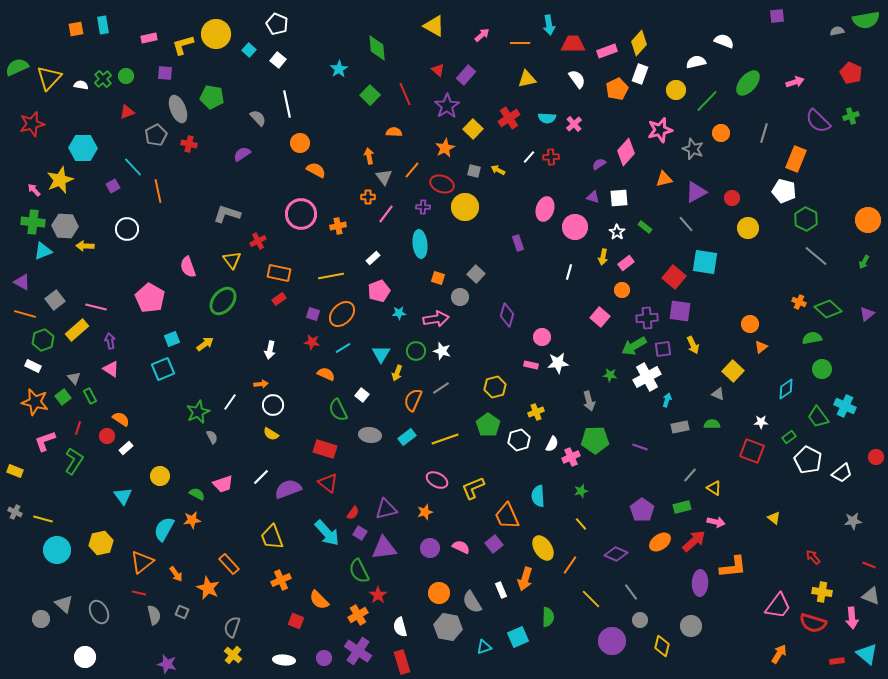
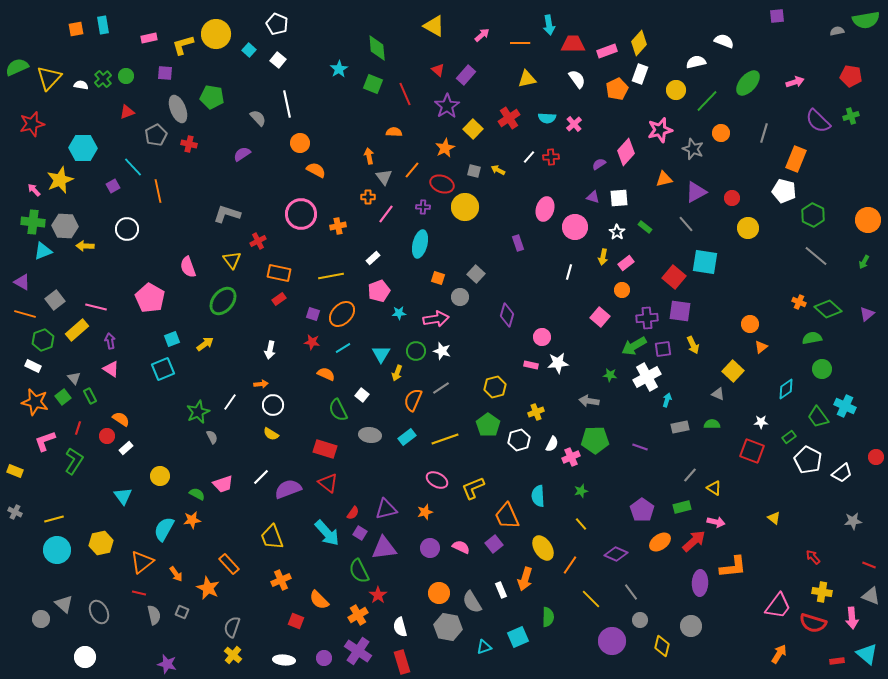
red pentagon at (851, 73): moved 3 px down; rotated 15 degrees counterclockwise
green square at (370, 95): moved 3 px right, 11 px up; rotated 24 degrees counterclockwise
green hexagon at (806, 219): moved 7 px right, 4 px up
cyan ellipse at (420, 244): rotated 20 degrees clockwise
gray arrow at (589, 401): rotated 114 degrees clockwise
yellow line at (43, 519): moved 11 px right; rotated 30 degrees counterclockwise
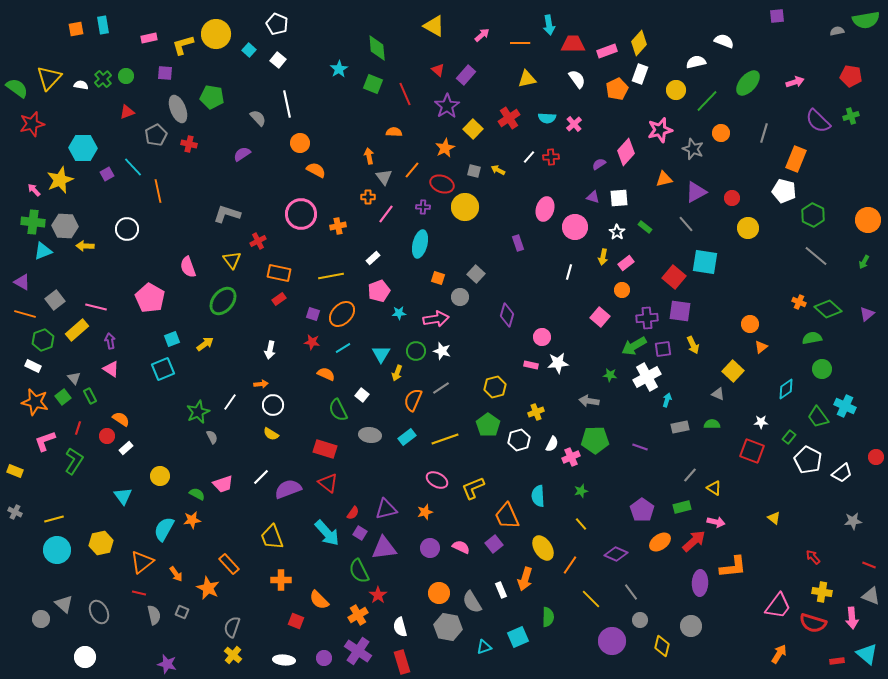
green semicircle at (17, 67): moved 21 px down; rotated 60 degrees clockwise
purple square at (113, 186): moved 6 px left, 12 px up
green rectangle at (789, 437): rotated 16 degrees counterclockwise
orange cross at (281, 580): rotated 24 degrees clockwise
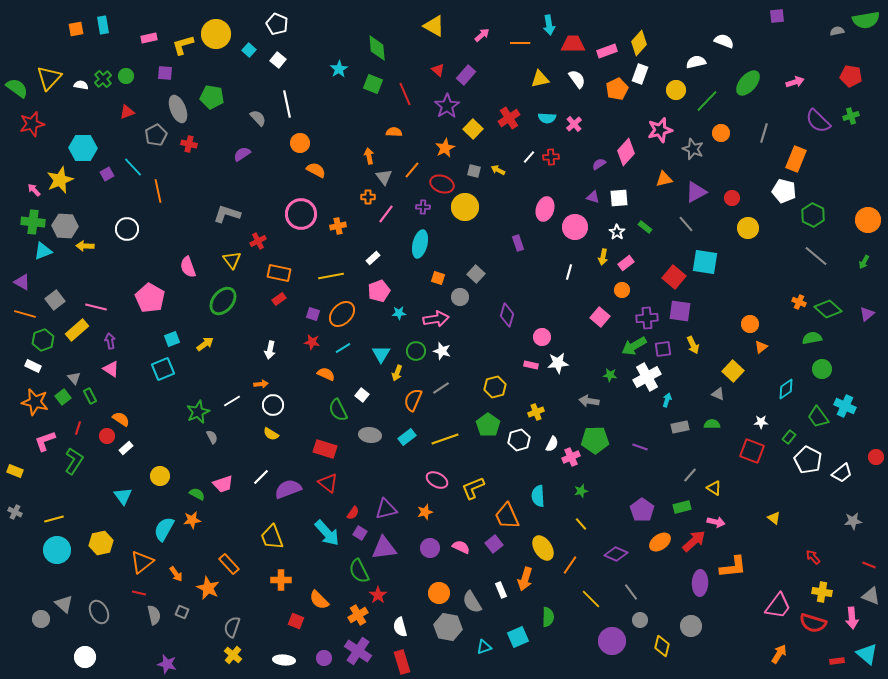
yellow triangle at (527, 79): moved 13 px right
white line at (230, 402): moved 2 px right, 1 px up; rotated 24 degrees clockwise
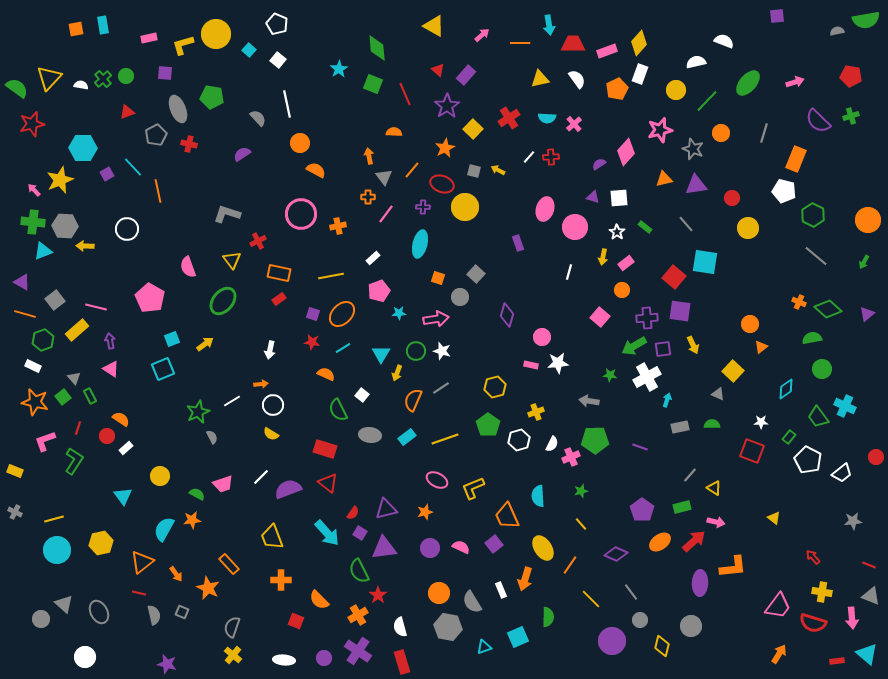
purple triangle at (696, 192): moved 7 px up; rotated 20 degrees clockwise
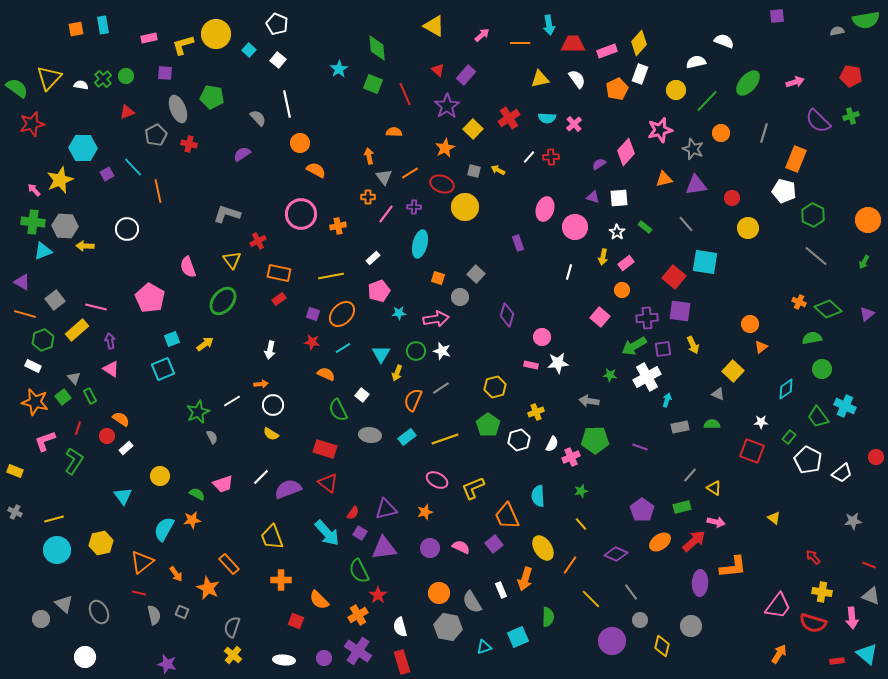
orange line at (412, 170): moved 2 px left, 3 px down; rotated 18 degrees clockwise
purple cross at (423, 207): moved 9 px left
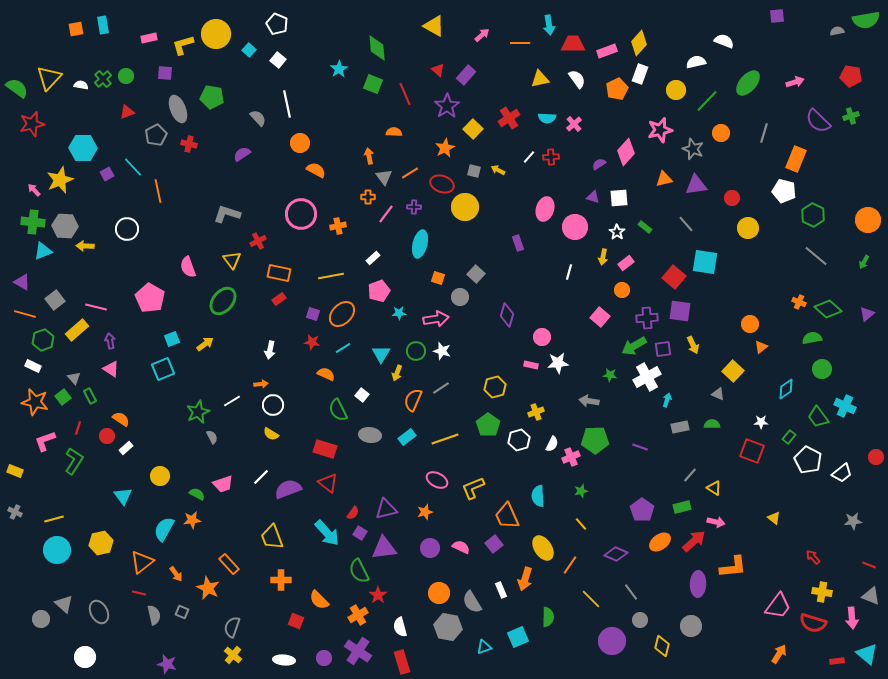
purple ellipse at (700, 583): moved 2 px left, 1 px down
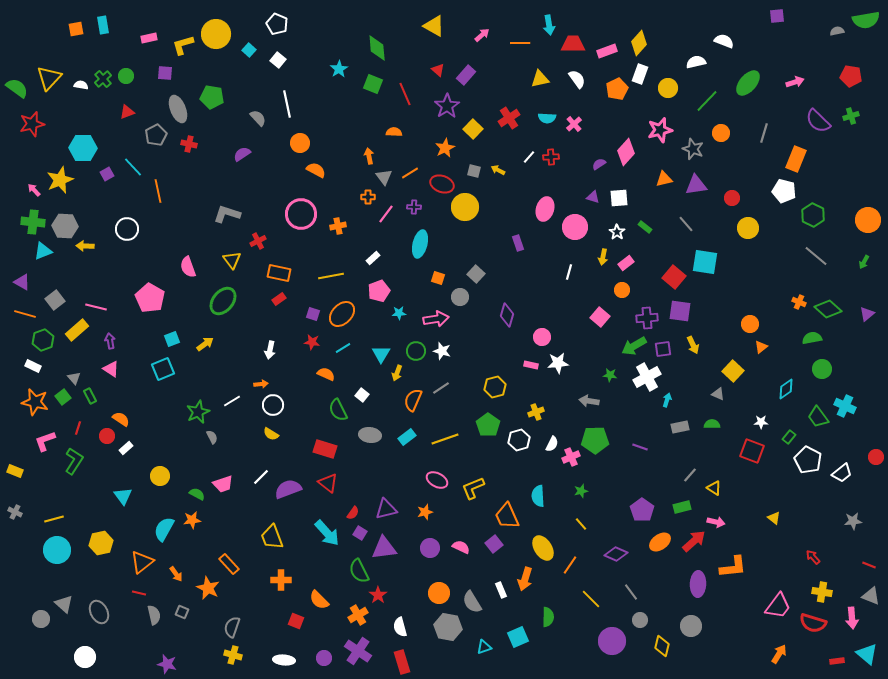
yellow circle at (676, 90): moved 8 px left, 2 px up
yellow cross at (233, 655): rotated 24 degrees counterclockwise
